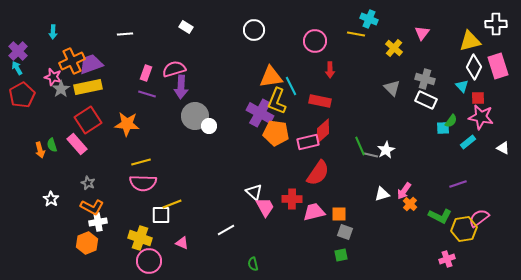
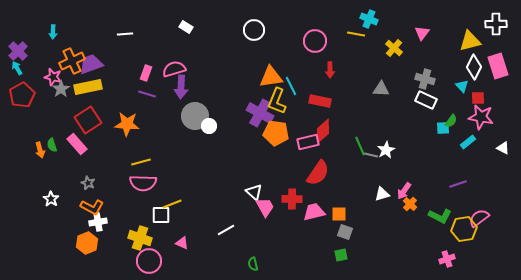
gray triangle at (392, 88): moved 11 px left, 1 px down; rotated 42 degrees counterclockwise
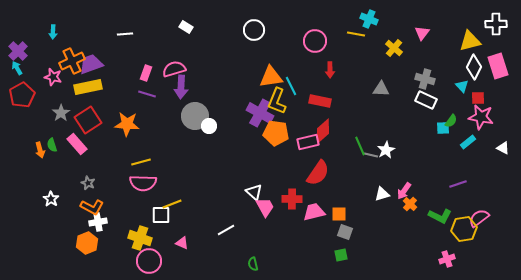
gray star at (61, 89): moved 24 px down
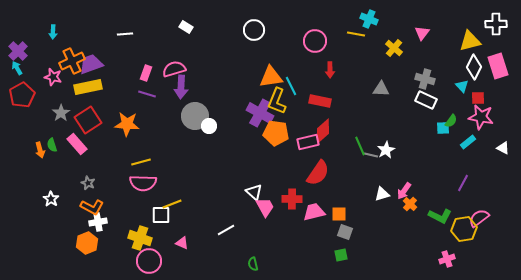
purple line at (458, 184): moved 5 px right, 1 px up; rotated 42 degrees counterclockwise
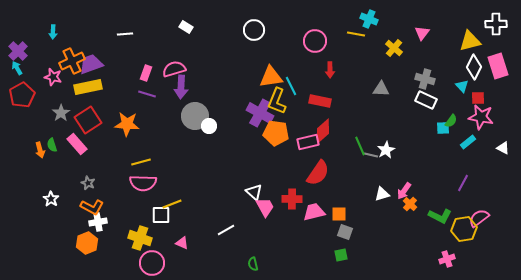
pink circle at (149, 261): moved 3 px right, 2 px down
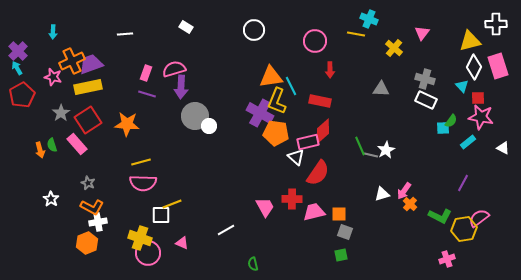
white triangle at (254, 192): moved 42 px right, 35 px up
pink circle at (152, 263): moved 4 px left, 10 px up
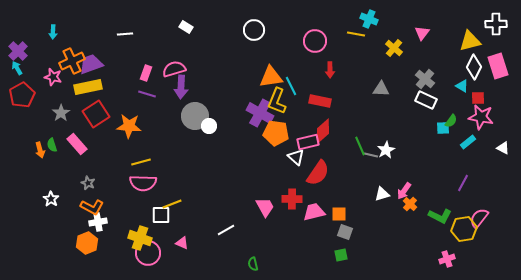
gray cross at (425, 79): rotated 24 degrees clockwise
cyan triangle at (462, 86): rotated 16 degrees counterclockwise
red square at (88, 120): moved 8 px right, 6 px up
orange star at (127, 124): moved 2 px right, 2 px down
pink semicircle at (479, 218): rotated 15 degrees counterclockwise
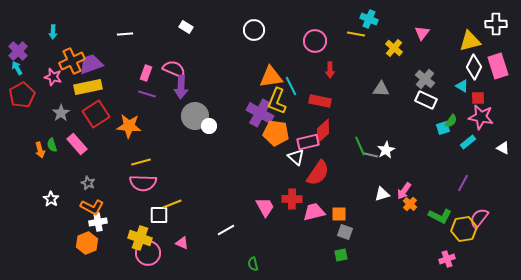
pink semicircle at (174, 69): rotated 40 degrees clockwise
cyan square at (443, 128): rotated 16 degrees counterclockwise
white square at (161, 215): moved 2 px left
